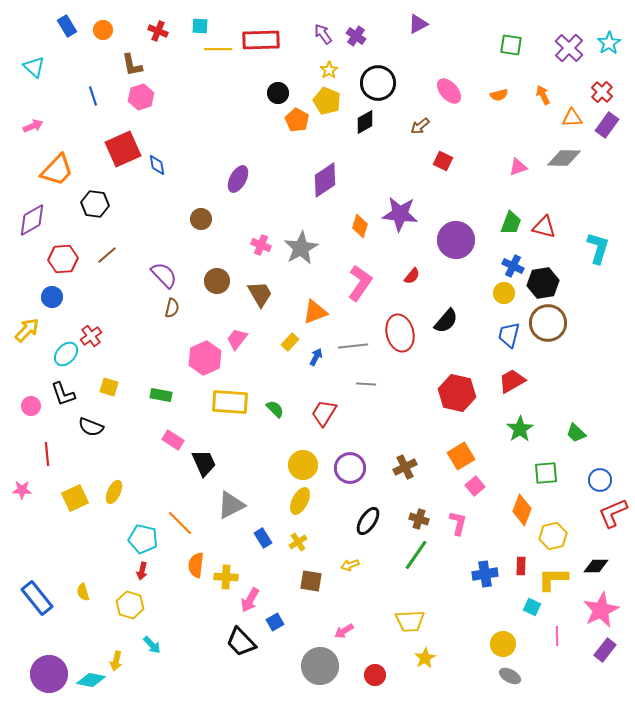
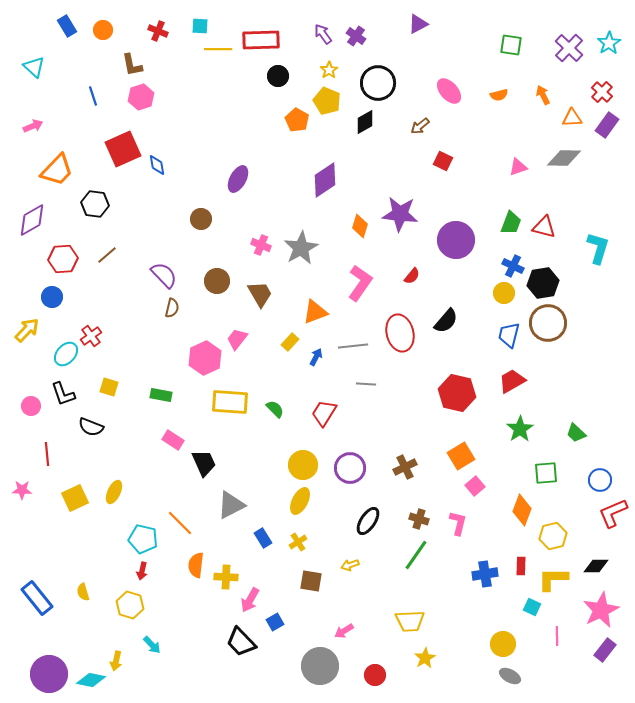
black circle at (278, 93): moved 17 px up
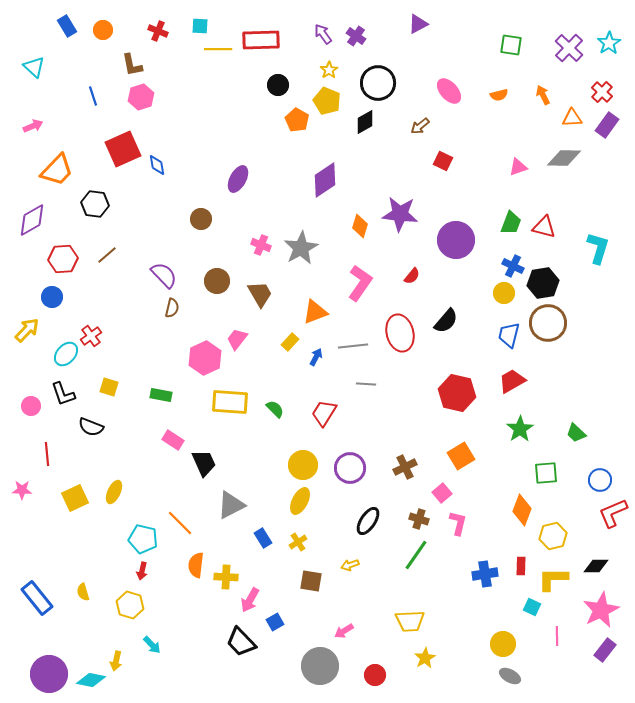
black circle at (278, 76): moved 9 px down
pink square at (475, 486): moved 33 px left, 7 px down
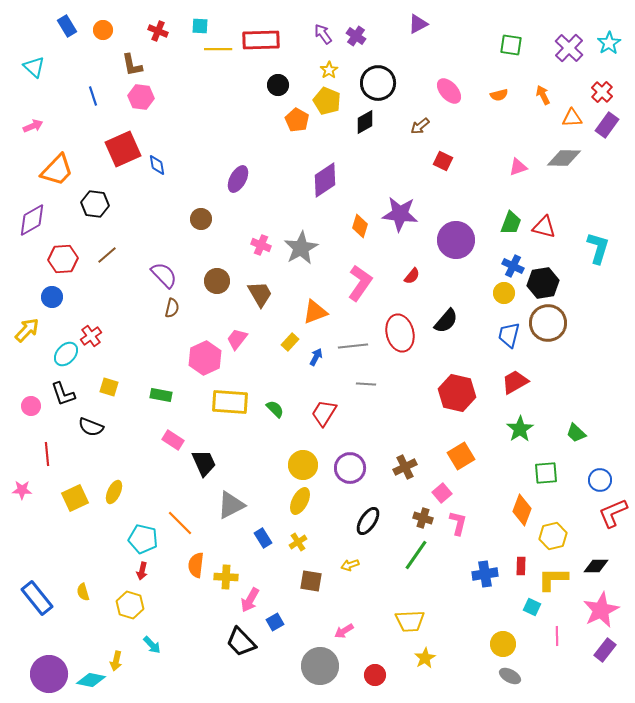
pink hexagon at (141, 97): rotated 25 degrees clockwise
red trapezoid at (512, 381): moved 3 px right, 1 px down
brown cross at (419, 519): moved 4 px right, 1 px up
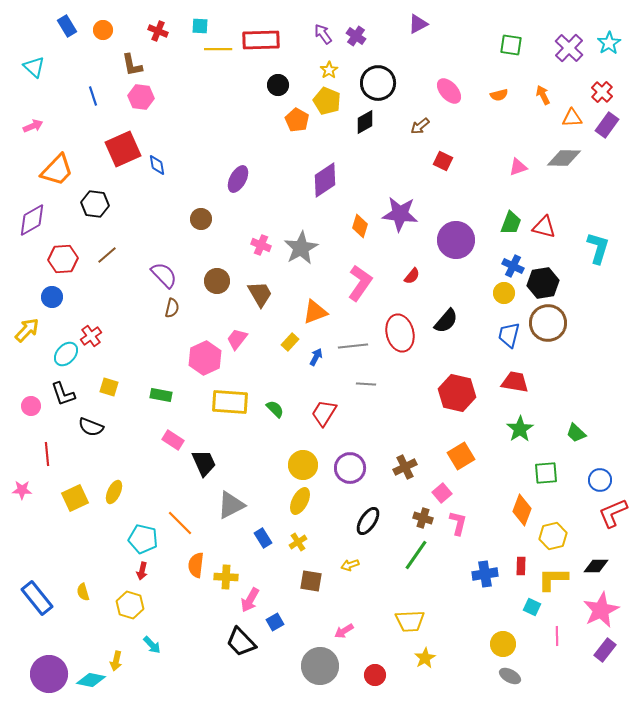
red trapezoid at (515, 382): rotated 40 degrees clockwise
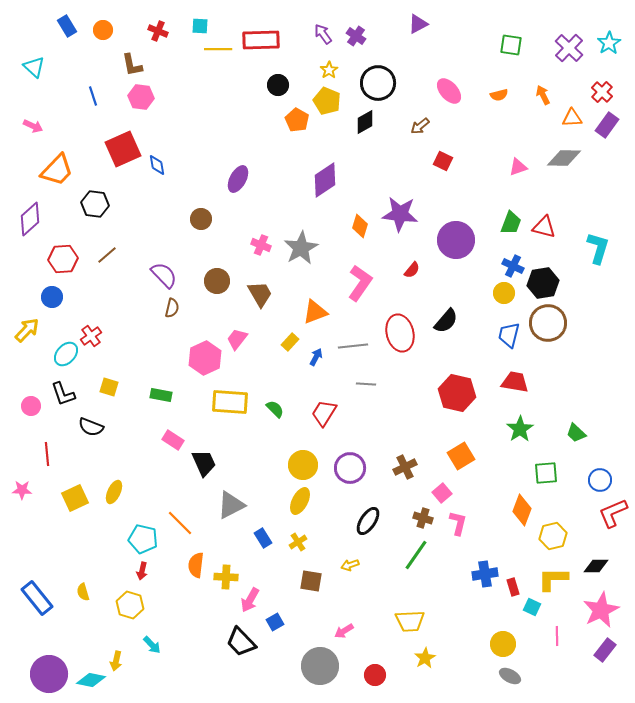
pink arrow at (33, 126): rotated 48 degrees clockwise
purple diamond at (32, 220): moved 2 px left, 1 px up; rotated 12 degrees counterclockwise
red semicircle at (412, 276): moved 6 px up
red rectangle at (521, 566): moved 8 px left, 21 px down; rotated 18 degrees counterclockwise
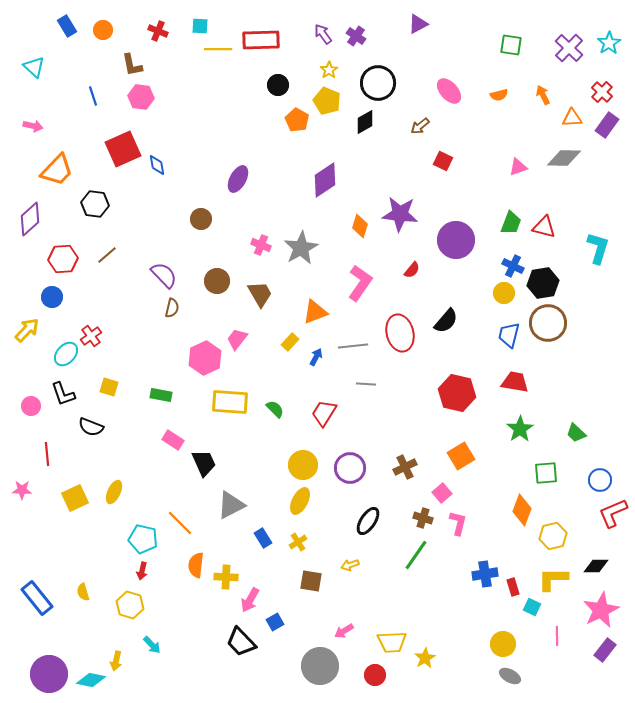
pink arrow at (33, 126): rotated 12 degrees counterclockwise
yellow trapezoid at (410, 621): moved 18 px left, 21 px down
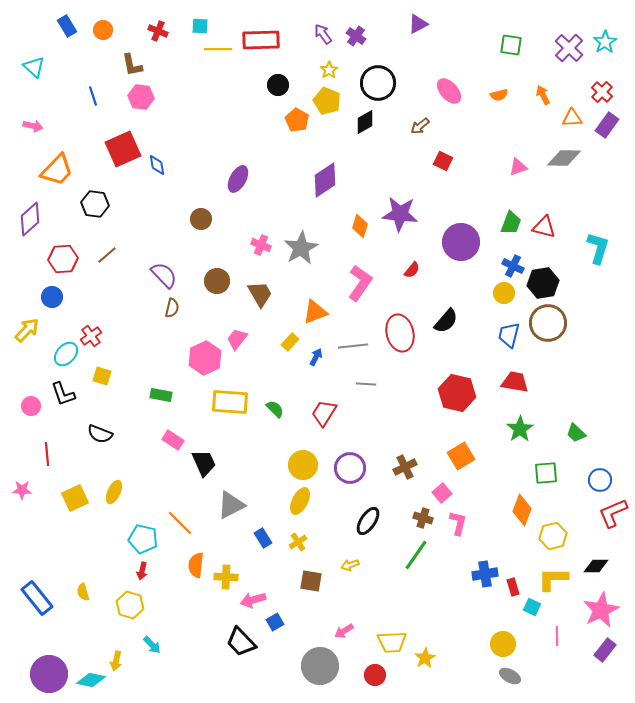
cyan star at (609, 43): moved 4 px left, 1 px up
purple circle at (456, 240): moved 5 px right, 2 px down
yellow square at (109, 387): moved 7 px left, 11 px up
black semicircle at (91, 427): moved 9 px right, 7 px down
pink arrow at (250, 600): moved 3 px right; rotated 45 degrees clockwise
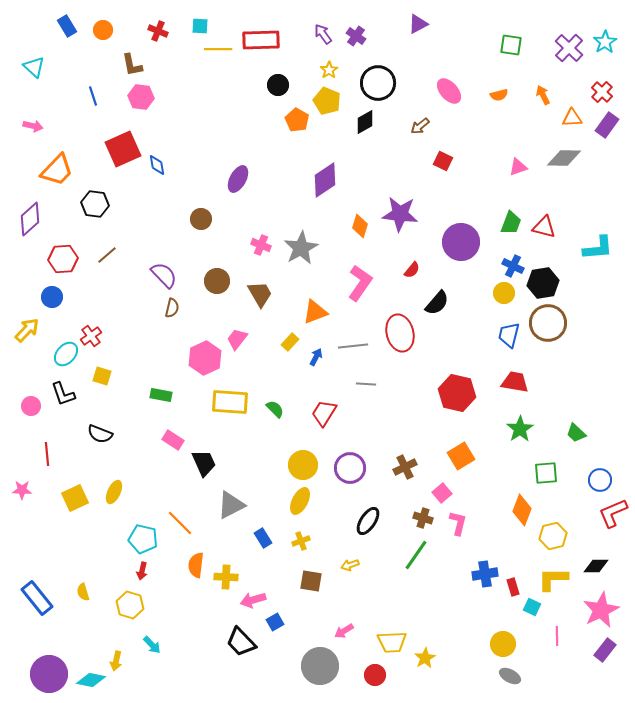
cyan L-shape at (598, 248): rotated 68 degrees clockwise
black semicircle at (446, 321): moved 9 px left, 18 px up
yellow cross at (298, 542): moved 3 px right, 1 px up; rotated 12 degrees clockwise
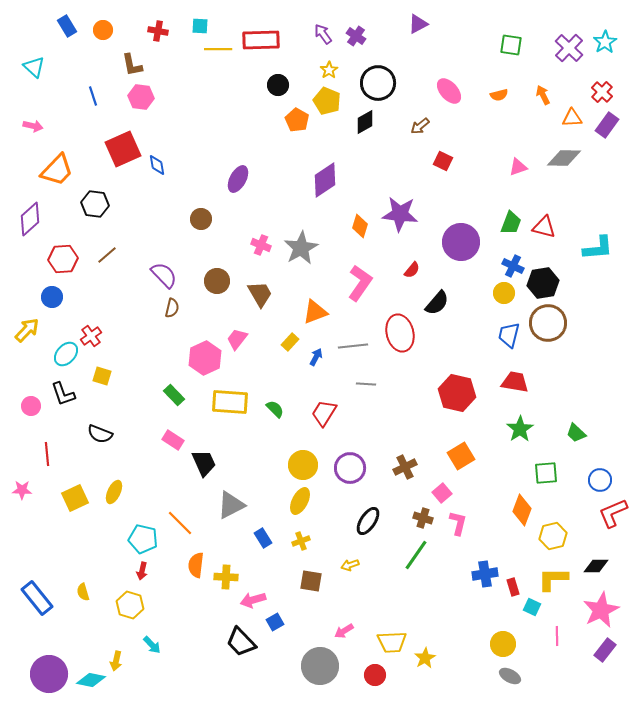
red cross at (158, 31): rotated 12 degrees counterclockwise
green rectangle at (161, 395): moved 13 px right; rotated 35 degrees clockwise
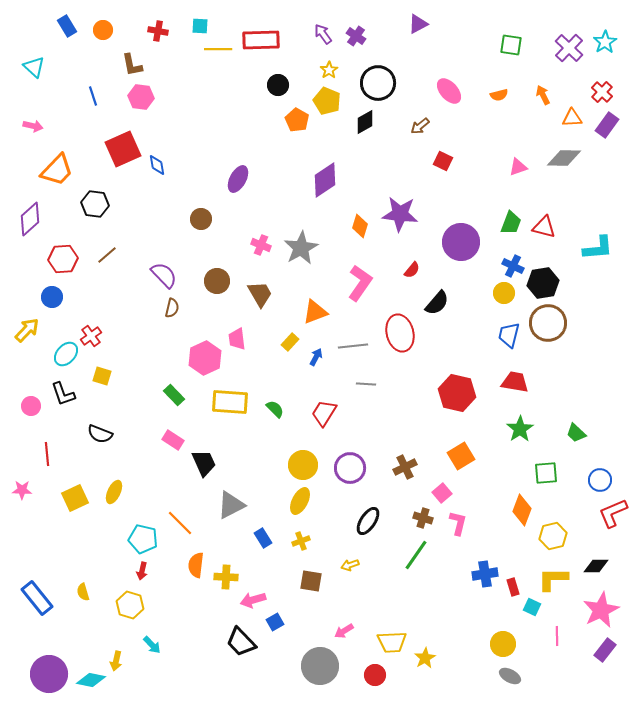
pink trapezoid at (237, 339): rotated 45 degrees counterclockwise
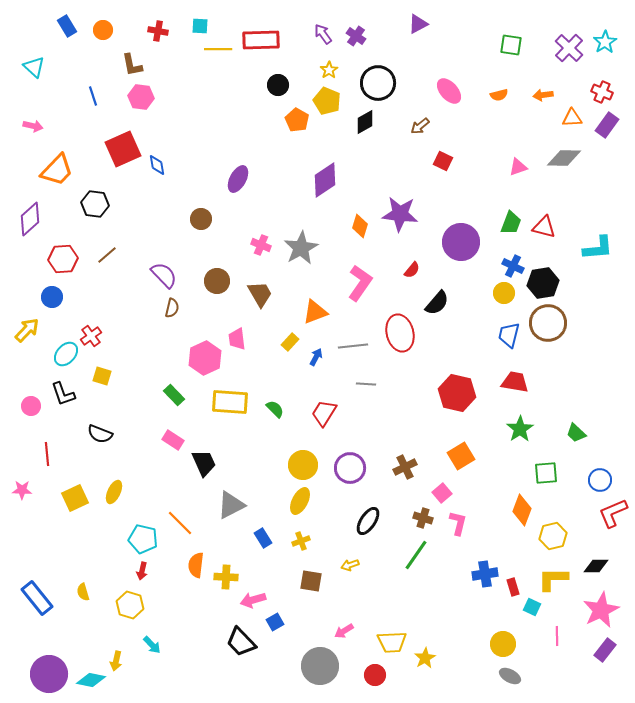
red cross at (602, 92): rotated 20 degrees counterclockwise
orange arrow at (543, 95): rotated 72 degrees counterclockwise
